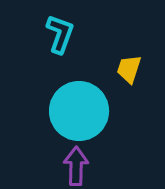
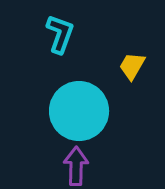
yellow trapezoid: moved 3 px right, 3 px up; rotated 12 degrees clockwise
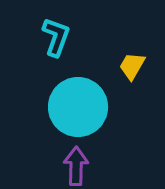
cyan L-shape: moved 4 px left, 3 px down
cyan circle: moved 1 px left, 4 px up
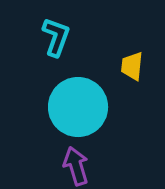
yellow trapezoid: rotated 24 degrees counterclockwise
purple arrow: rotated 18 degrees counterclockwise
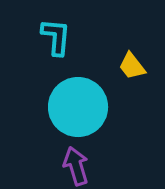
cyan L-shape: rotated 15 degrees counterclockwise
yellow trapezoid: rotated 44 degrees counterclockwise
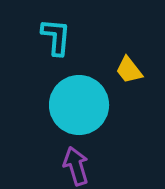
yellow trapezoid: moved 3 px left, 4 px down
cyan circle: moved 1 px right, 2 px up
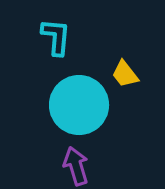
yellow trapezoid: moved 4 px left, 4 px down
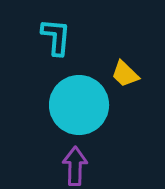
yellow trapezoid: rotated 8 degrees counterclockwise
purple arrow: moved 1 px left; rotated 18 degrees clockwise
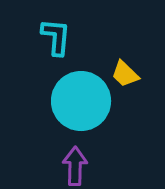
cyan circle: moved 2 px right, 4 px up
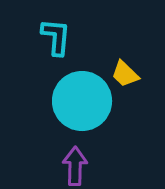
cyan circle: moved 1 px right
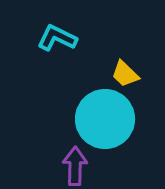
cyan L-shape: moved 1 px right, 1 px down; rotated 69 degrees counterclockwise
cyan circle: moved 23 px right, 18 px down
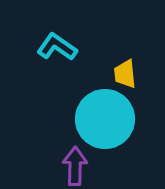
cyan L-shape: moved 9 px down; rotated 9 degrees clockwise
yellow trapezoid: rotated 40 degrees clockwise
